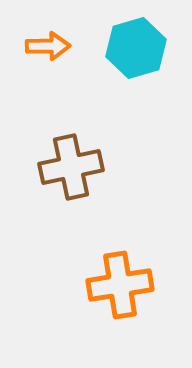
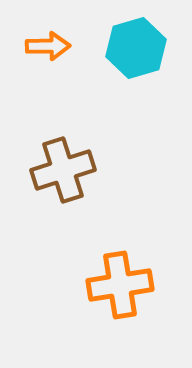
brown cross: moved 8 px left, 3 px down; rotated 6 degrees counterclockwise
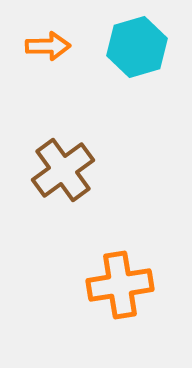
cyan hexagon: moved 1 px right, 1 px up
brown cross: rotated 18 degrees counterclockwise
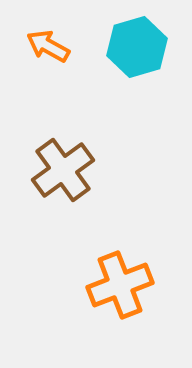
orange arrow: rotated 150 degrees counterclockwise
orange cross: rotated 12 degrees counterclockwise
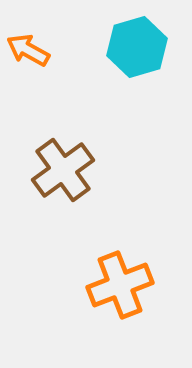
orange arrow: moved 20 px left, 4 px down
